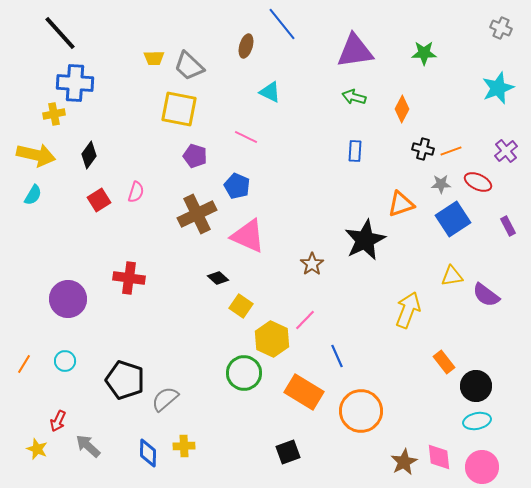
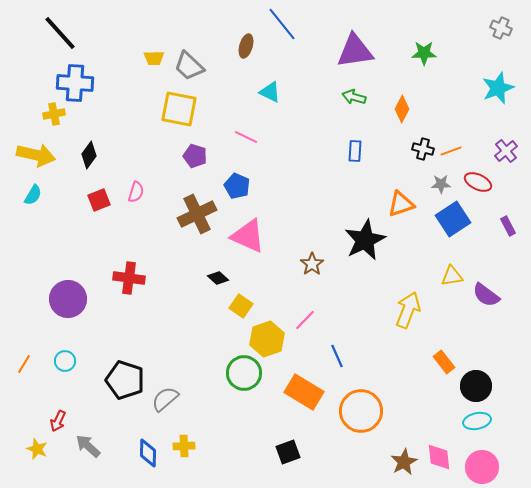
red square at (99, 200): rotated 10 degrees clockwise
yellow hexagon at (272, 339): moved 5 px left; rotated 16 degrees clockwise
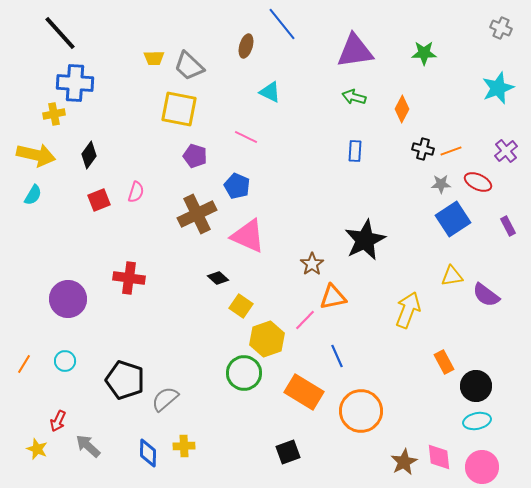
orange triangle at (401, 204): moved 68 px left, 93 px down; rotated 8 degrees clockwise
orange rectangle at (444, 362): rotated 10 degrees clockwise
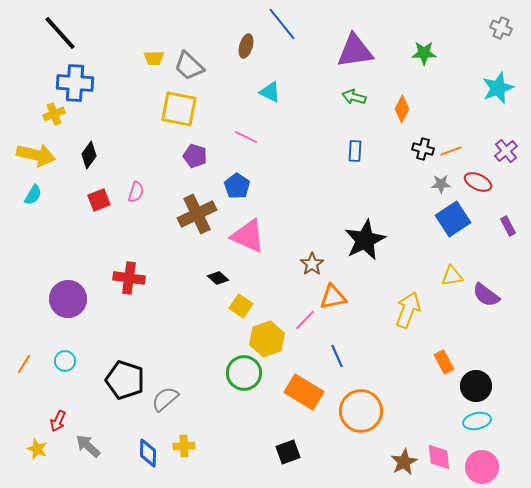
yellow cross at (54, 114): rotated 10 degrees counterclockwise
blue pentagon at (237, 186): rotated 10 degrees clockwise
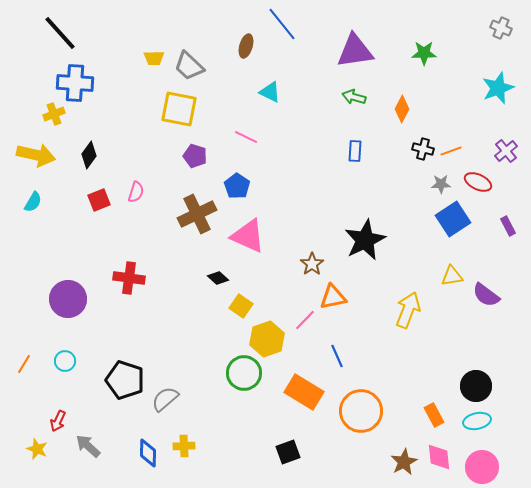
cyan semicircle at (33, 195): moved 7 px down
orange rectangle at (444, 362): moved 10 px left, 53 px down
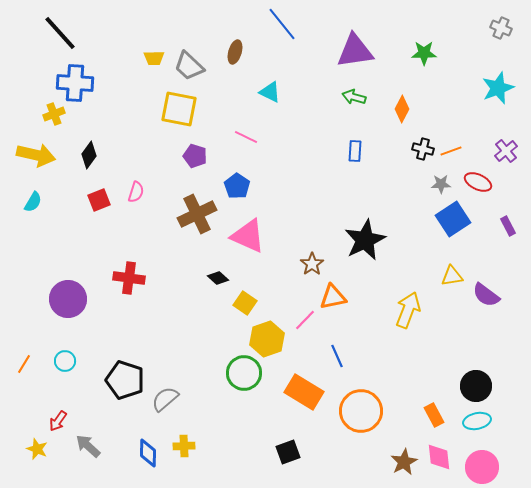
brown ellipse at (246, 46): moved 11 px left, 6 px down
yellow square at (241, 306): moved 4 px right, 3 px up
red arrow at (58, 421): rotated 10 degrees clockwise
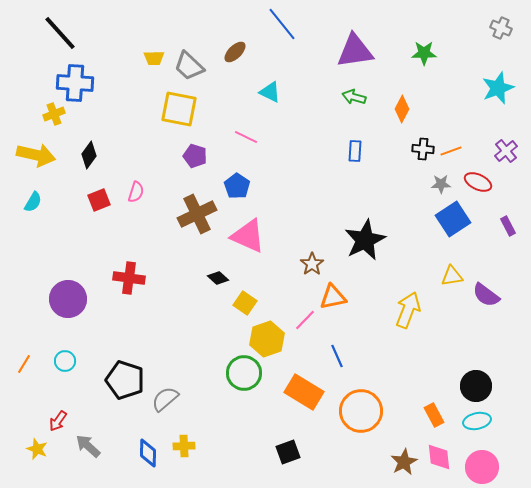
brown ellipse at (235, 52): rotated 30 degrees clockwise
black cross at (423, 149): rotated 10 degrees counterclockwise
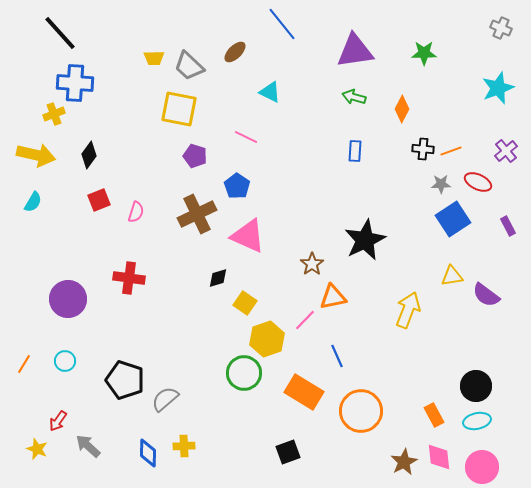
pink semicircle at (136, 192): moved 20 px down
black diamond at (218, 278): rotated 60 degrees counterclockwise
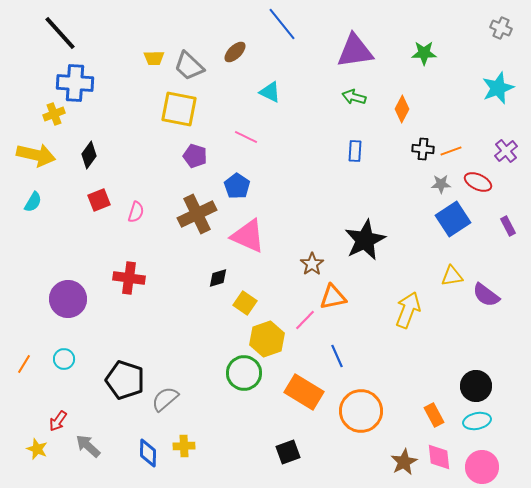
cyan circle at (65, 361): moved 1 px left, 2 px up
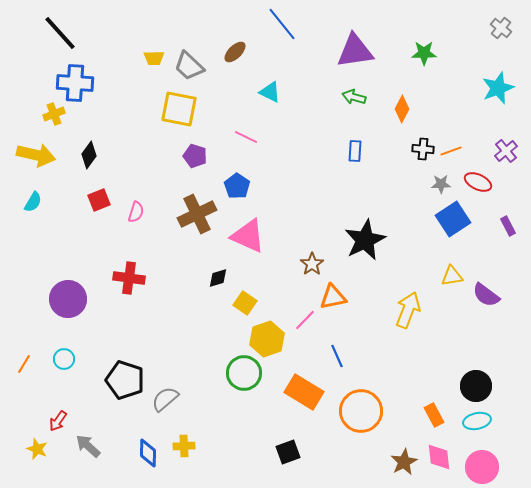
gray cross at (501, 28): rotated 15 degrees clockwise
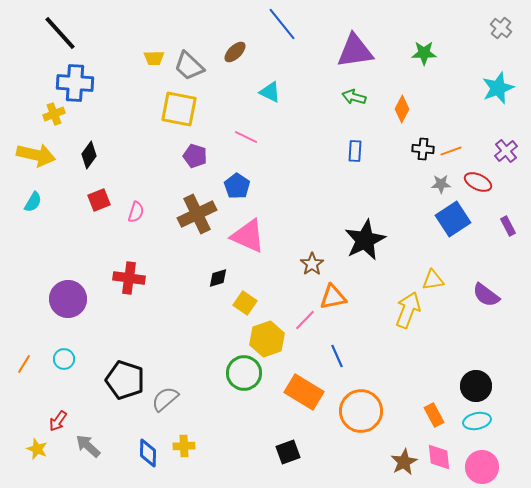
yellow triangle at (452, 276): moved 19 px left, 4 px down
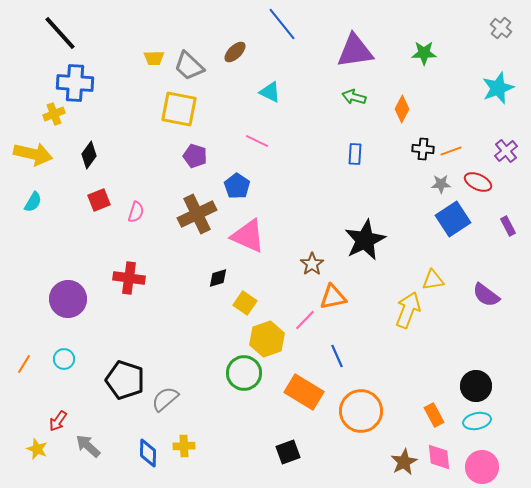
pink line at (246, 137): moved 11 px right, 4 px down
blue rectangle at (355, 151): moved 3 px down
yellow arrow at (36, 155): moved 3 px left, 1 px up
